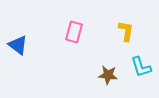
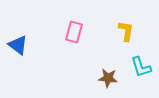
brown star: moved 3 px down
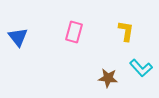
blue triangle: moved 8 px up; rotated 15 degrees clockwise
cyan L-shape: moved 1 px down; rotated 25 degrees counterclockwise
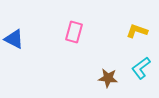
yellow L-shape: moved 11 px right; rotated 80 degrees counterclockwise
blue triangle: moved 4 px left, 2 px down; rotated 25 degrees counterclockwise
cyan L-shape: rotated 95 degrees clockwise
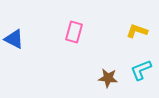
cyan L-shape: moved 2 px down; rotated 15 degrees clockwise
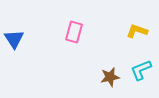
blue triangle: rotated 30 degrees clockwise
brown star: moved 2 px right, 1 px up; rotated 18 degrees counterclockwise
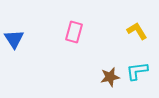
yellow L-shape: rotated 40 degrees clockwise
cyan L-shape: moved 4 px left, 1 px down; rotated 15 degrees clockwise
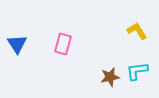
pink rectangle: moved 11 px left, 12 px down
blue triangle: moved 3 px right, 5 px down
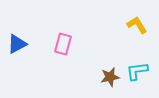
yellow L-shape: moved 6 px up
blue triangle: rotated 35 degrees clockwise
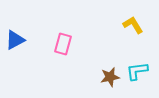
yellow L-shape: moved 4 px left
blue triangle: moved 2 px left, 4 px up
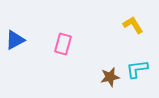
cyan L-shape: moved 2 px up
